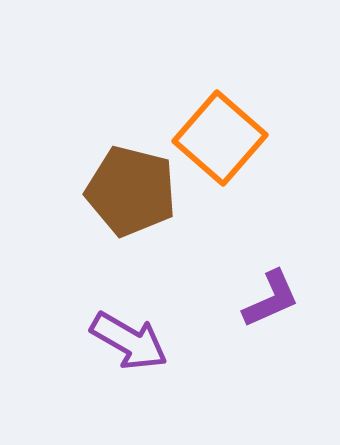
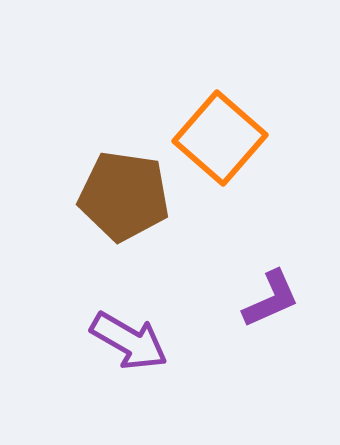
brown pentagon: moved 7 px left, 5 px down; rotated 6 degrees counterclockwise
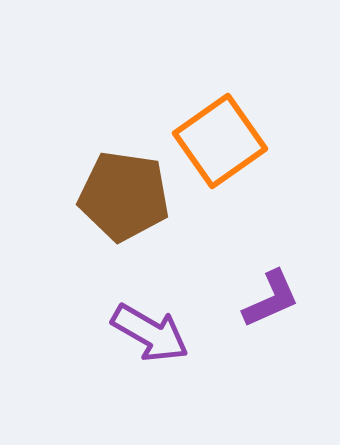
orange square: moved 3 px down; rotated 14 degrees clockwise
purple arrow: moved 21 px right, 8 px up
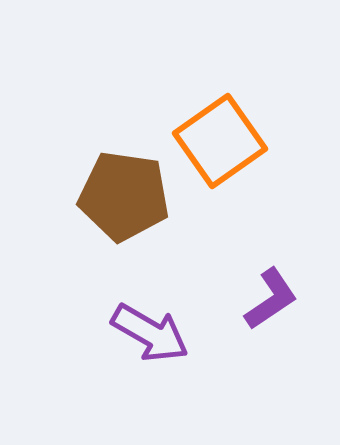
purple L-shape: rotated 10 degrees counterclockwise
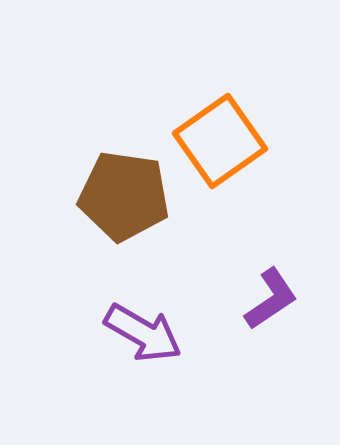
purple arrow: moved 7 px left
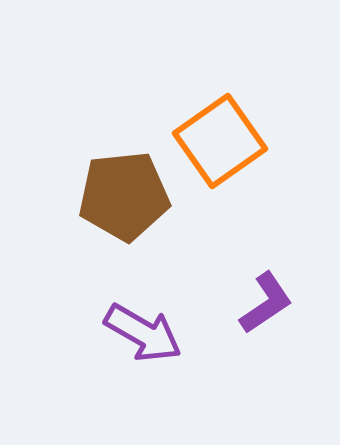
brown pentagon: rotated 14 degrees counterclockwise
purple L-shape: moved 5 px left, 4 px down
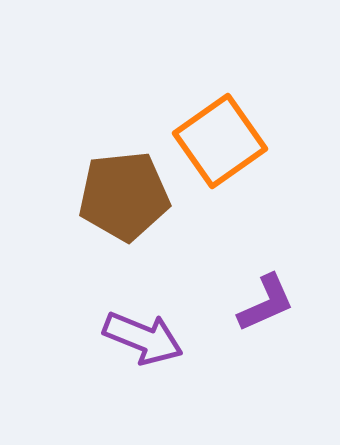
purple L-shape: rotated 10 degrees clockwise
purple arrow: moved 5 px down; rotated 8 degrees counterclockwise
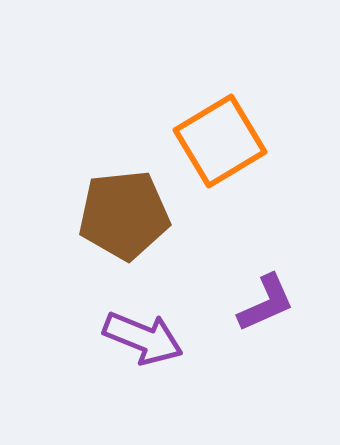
orange square: rotated 4 degrees clockwise
brown pentagon: moved 19 px down
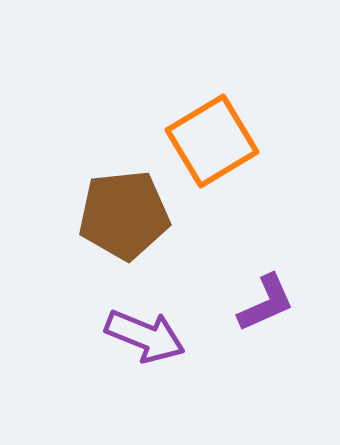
orange square: moved 8 px left
purple arrow: moved 2 px right, 2 px up
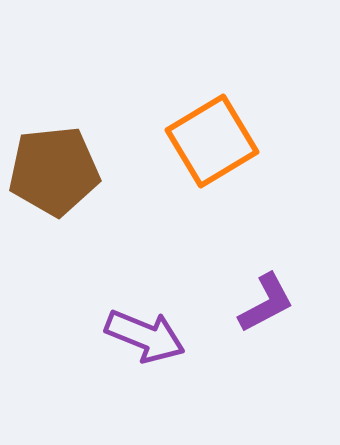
brown pentagon: moved 70 px left, 44 px up
purple L-shape: rotated 4 degrees counterclockwise
